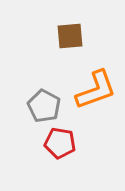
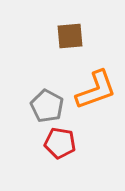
gray pentagon: moved 3 px right
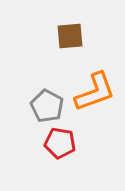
orange L-shape: moved 1 px left, 2 px down
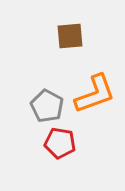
orange L-shape: moved 2 px down
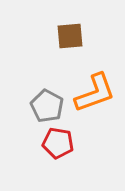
orange L-shape: moved 1 px up
red pentagon: moved 2 px left
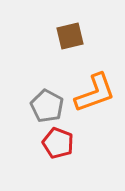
brown square: rotated 8 degrees counterclockwise
red pentagon: rotated 12 degrees clockwise
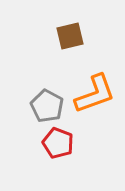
orange L-shape: moved 1 px down
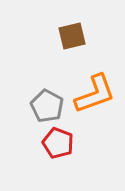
brown square: moved 2 px right
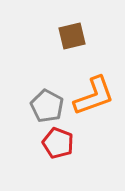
orange L-shape: moved 1 px left, 2 px down
